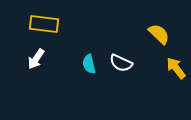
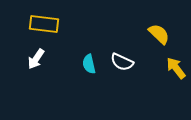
white semicircle: moved 1 px right, 1 px up
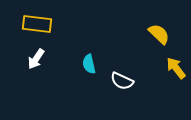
yellow rectangle: moved 7 px left
white semicircle: moved 19 px down
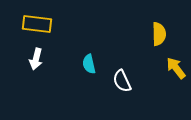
yellow semicircle: rotated 45 degrees clockwise
white arrow: rotated 20 degrees counterclockwise
white semicircle: rotated 40 degrees clockwise
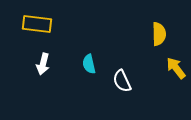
white arrow: moved 7 px right, 5 px down
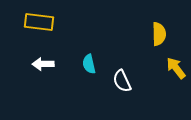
yellow rectangle: moved 2 px right, 2 px up
white arrow: rotated 75 degrees clockwise
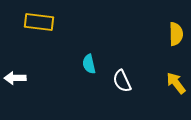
yellow semicircle: moved 17 px right
white arrow: moved 28 px left, 14 px down
yellow arrow: moved 15 px down
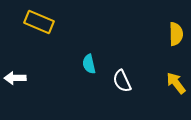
yellow rectangle: rotated 16 degrees clockwise
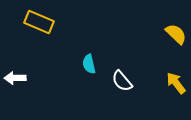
yellow semicircle: rotated 45 degrees counterclockwise
white semicircle: rotated 15 degrees counterclockwise
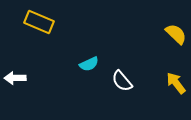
cyan semicircle: rotated 102 degrees counterclockwise
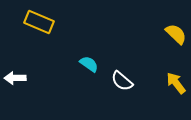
cyan semicircle: rotated 120 degrees counterclockwise
white semicircle: rotated 10 degrees counterclockwise
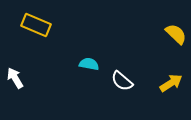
yellow rectangle: moved 3 px left, 3 px down
cyan semicircle: rotated 24 degrees counterclockwise
white arrow: rotated 60 degrees clockwise
yellow arrow: moved 5 px left; rotated 95 degrees clockwise
